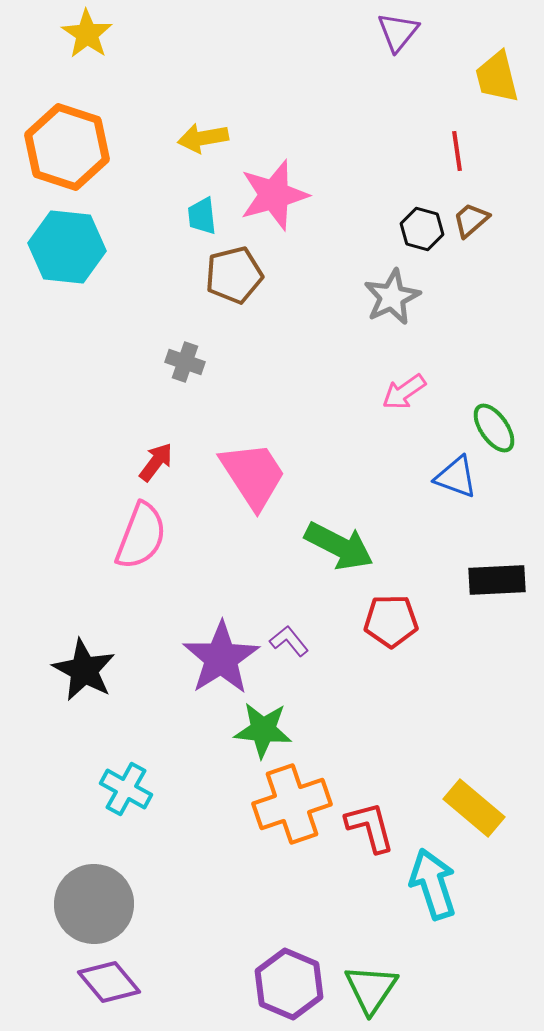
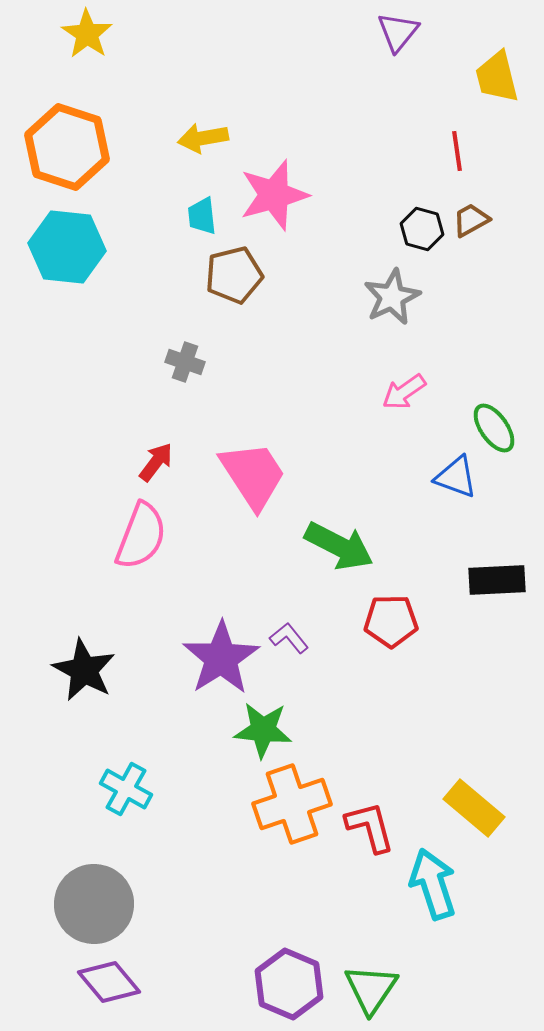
brown trapezoid: rotated 12 degrees clockwise
purple L-shape: moved 3 px up
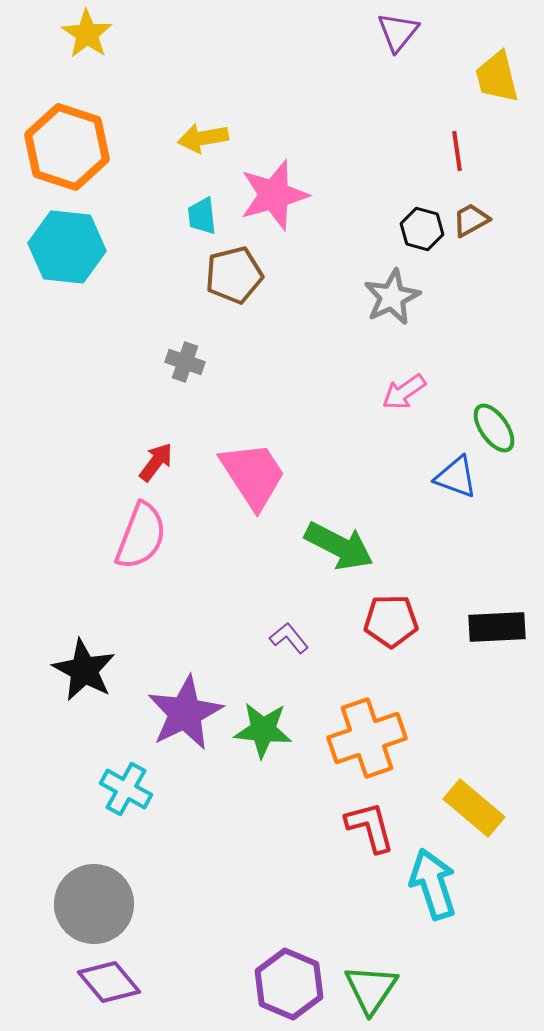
black rectangle: moved 47 px down
purple star: moved 36 px left, 55 px down; rotated 6 degrees clockwise
orange cross: moved 75 px right, 66 px up
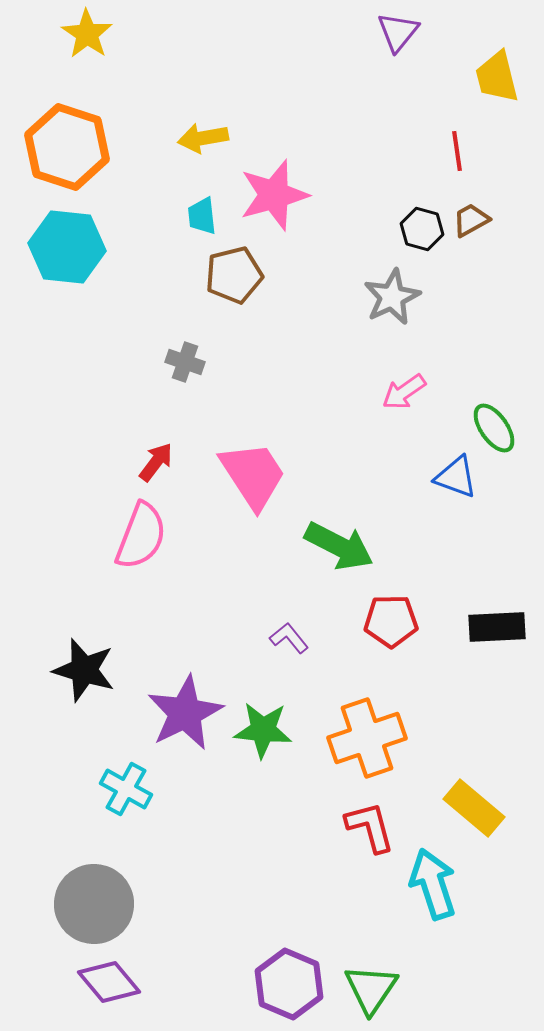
black star: rotated 12 degrees counterclockwise
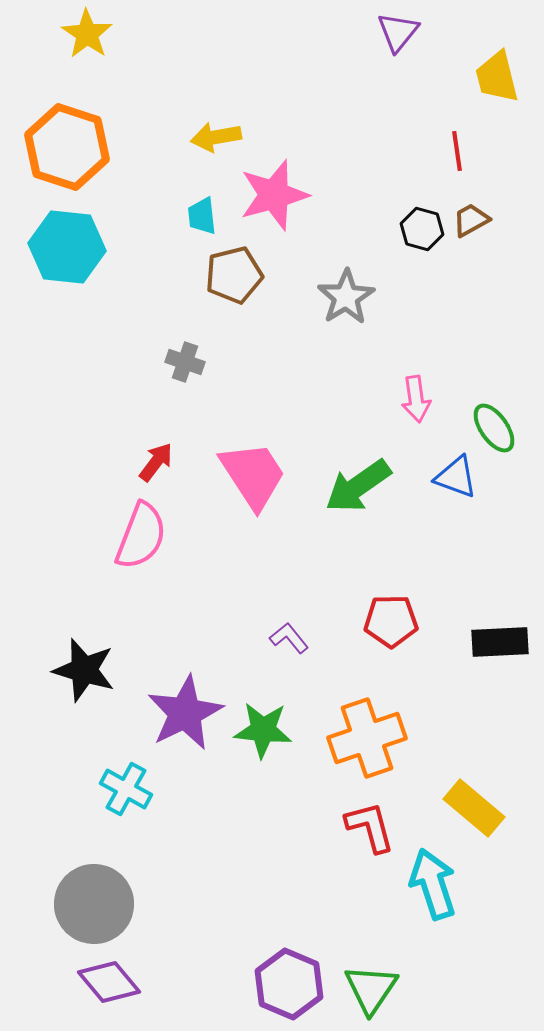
yellow arrow: moved 13 px right, 1 px up
gray star: moved 46 px left; rotated 6 degrees counterclockwise
pink arrow: moved 12 px right, 7 px down; rotated 63 degrees counterclockwise
green arrow: moved 19 px right, 60 px up; rotated 118 degrees clockwise
black rectangle: moved 3 px right, 15 px down
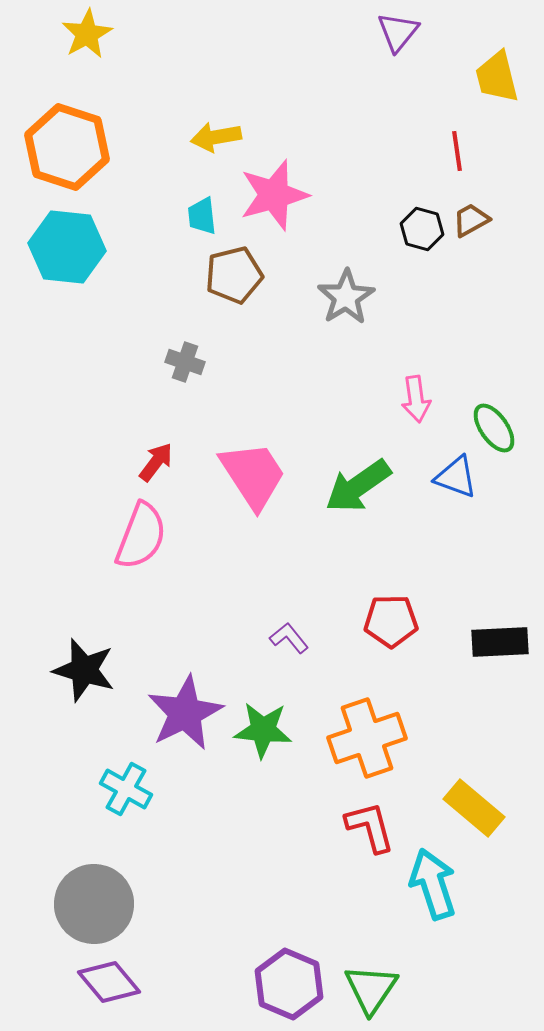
yellow star: rotated 9 degrees clockwise
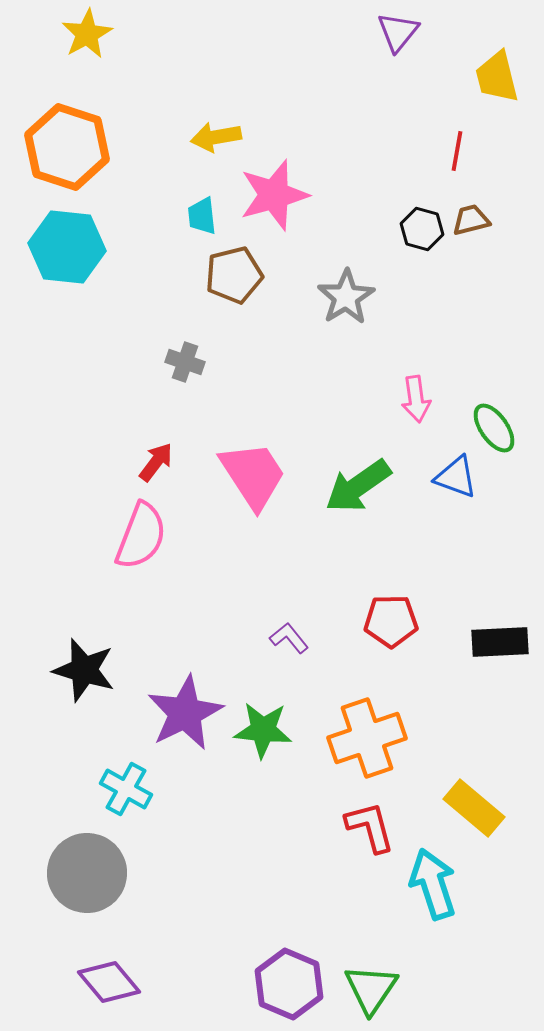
red line: rotated 18 degrees clockwise
brown trapezoid: rotated 15 degrees clockwise
gray circle: moved 7 px left, 31 px up
